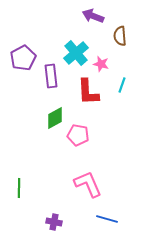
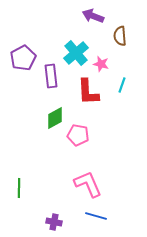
blue line: moved 11 px left, 3 px up
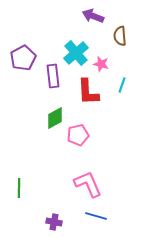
purple rectangle: moved 2 px right
pink pentagon: rotated 25 degrees counterclockwise
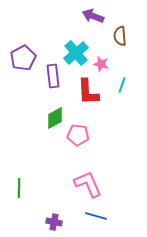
pink pentagon: rotated 20 degrees clockwise
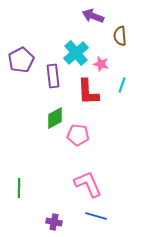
purple pentagon: moved 2 px left, 2 px down
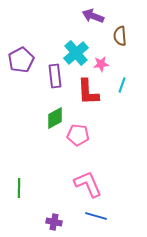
pink star: rotated 21 degrees counterclockwise
purple rectangle: moved 2 px right
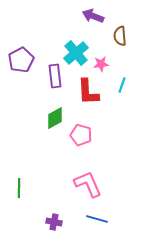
pink pentagon: moved 3 px right; rotated 10 degrees clockwise
blue line: moved 1 px right, 3 px down
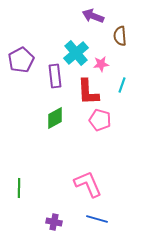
pink pentagon: moved 19 px right, 15 px up
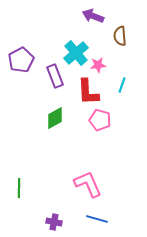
pink star: moved 3 px left, 1 px down
purple rectangle: rotated 15 degrees counterclockwise
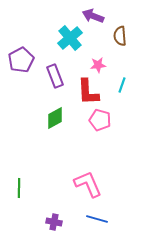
cyan cross: moved 6 px left, 15 px up
